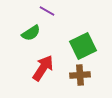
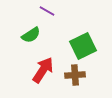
green semicircle: moved 2 px down
red arrow: moved 2 px down
brown cross: moved 5 px left
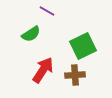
green semicircle: moved 1 px up
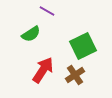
brown cross: rotated 30 degrees counterclockwise
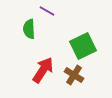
green semicircle: moved 2 px left, 5 px up; rotated 120 degrees clockwise
brown cross: moved 1 px left; rotated 24 degrees counterclockwise
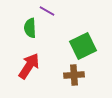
green semicircle: moved 1 px right, 1 px up
red arrow: moved 14 px left, 4 px up
brown cross: rotated 36 degrees counterclockwise
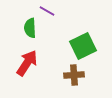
red arrow: moved 2 px left, 3 px up
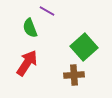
green semicircle: rotated 18 degrees counterclockwise
green square: moved 1 px right, 1 px down; rotated 16 degrees counterclockwise
